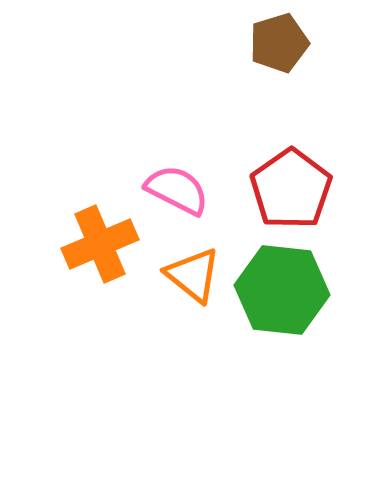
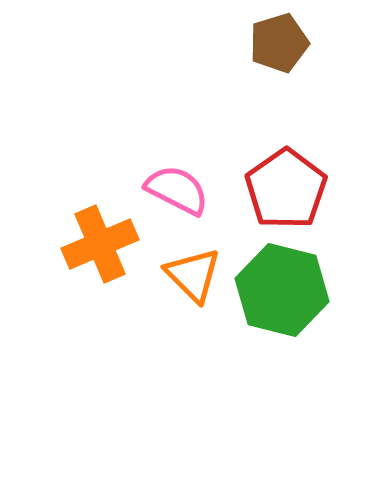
red pentagon: moved 5 px left
orange triangle: rotated 6 degrees clockwise
green hexagon: rotated 8 degrees clockwise
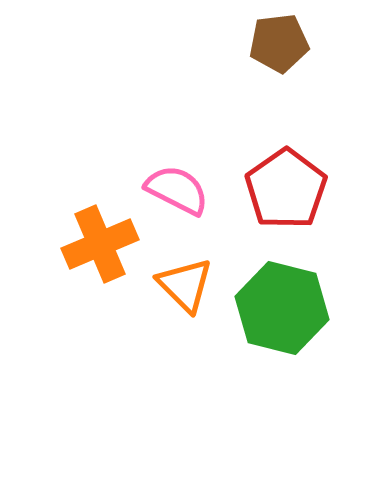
brown pentagon: rotated 10 degrees clockwise
orange triangle: moved 8 px left, 10 px down
green hexagon: moved 18 px down
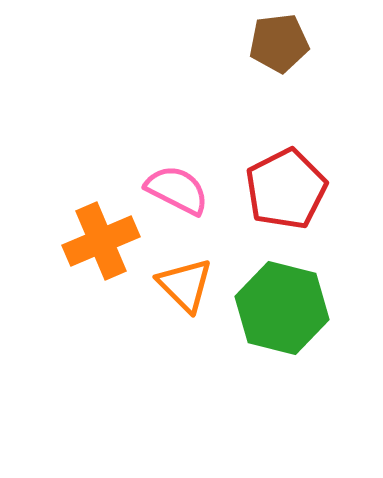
red pentagon: rotated 8 degrees clockwise
orange cross: moved 1 px right, 3 px up
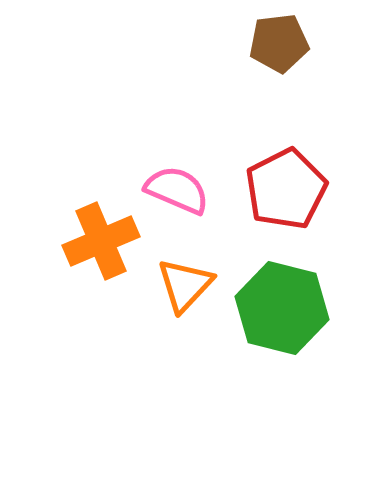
pink semicircle: rotated 4 degrees counterclockwise
orange triangle: rotated 28 degrees clockwise
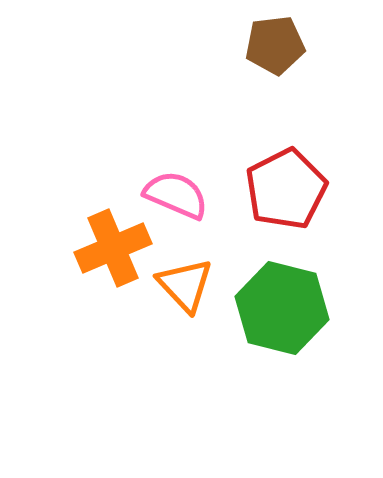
brown pentagon: moved 4 px left, 2 px down
pink semicircle: moved 1 px left, 5 px down
orange cross: moved 12 px right, 7 px down
orange triangle: rotated 26 degrees counterclockwise
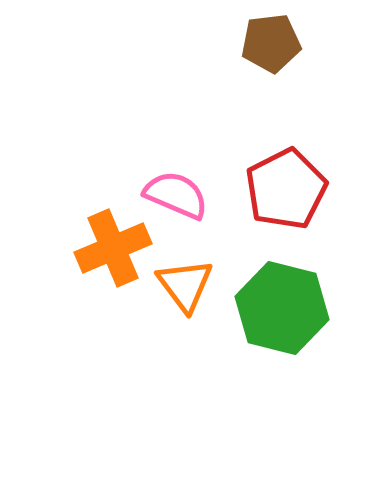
brown pentagon: moved 4 px left, 2 px up
orange triangle: rotated 6 degrees clockwise
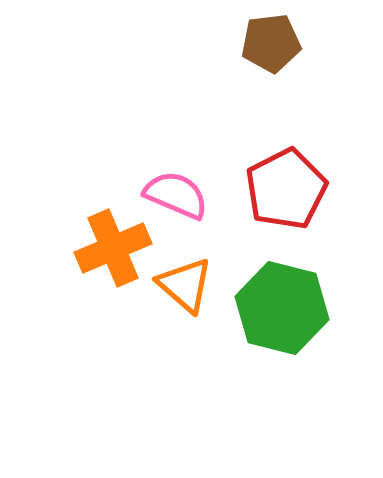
orange triangle: rotated 12 degrees counterclockwise
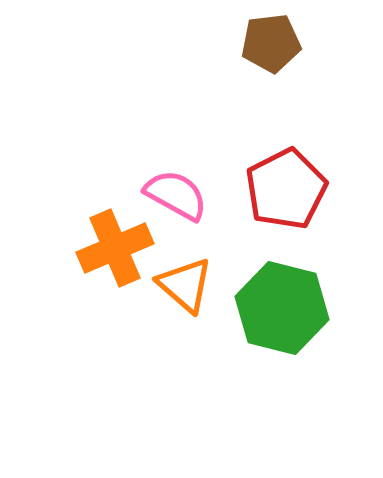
pink semicircle: rotated 6 degrees clockwise
orange cross: moved 2 px right
